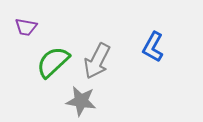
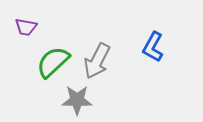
gray star: moved 4 px left, 1 px up; rotated 8 degrees counterclockwise
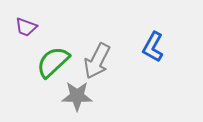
purple trapezoid: rotated 10 degrees clockwise
gray star: moved 4 px up
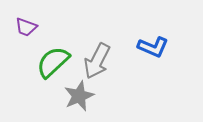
blue L-shape: rotated 96 degrees counterclockwise
gray star: moved 2 px right; rotated 24 degrees counterclockwise
